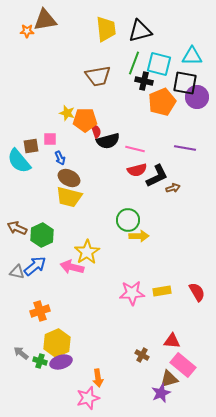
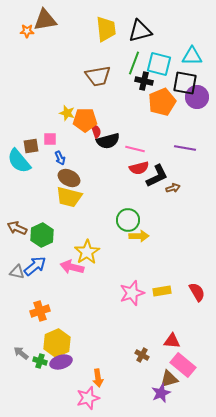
red semicircle at (137, 170): moved 2 px right, 2 px up
pink star at (132, 293): rotated 15 degrees counterclockwise
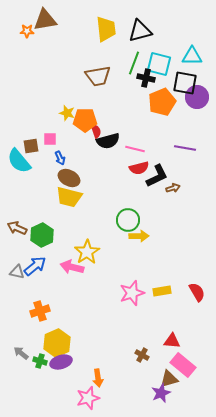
black cross at (144, 81): moved 2 px right, 3 px up
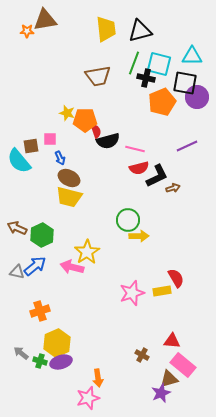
purple line at (185, 148): moved 2 px right, 2 px up; rotated 35 degrees counterclockwise
red semicircle at (197, 292): moved 21 px left, 14 px up
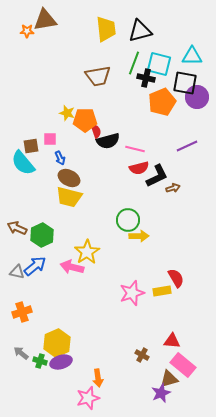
cyan semicircle at (19, 161): moved 4 px right, 2 px down
orange cross at (40, 311): moved 18 px left, 1 px down
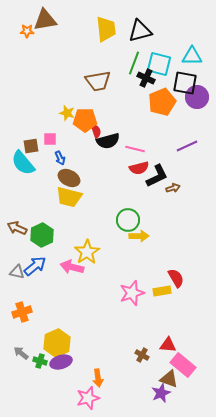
brown trapezoid at (98, 76): moved 5 px down
black cross at (146, 78): rotated 12 degrees clockwise
red triangle at (172, 341): moved 4 px left, 4 px down
brown triangle at (169, 379): rotated 36 degrees clockwise
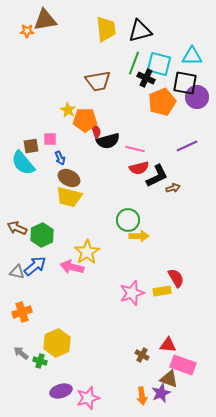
yellow star at (67, 113): moved 1 px right, 3 px up; rotated 14 degrees clockwise
purple ellipse at (61, 362): moved 29 px down
pink rectangle at (183, 365): rotated 20 degrees counterclockwise
orange arrow at (98, 378): moved 44 px right, 18 px down
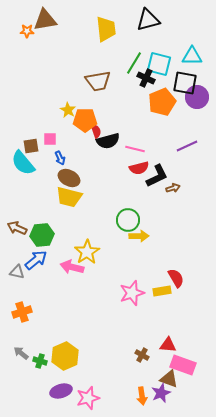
black triangle at (140, 31): moved 8 px right, 11 px up
green line at (134, 63): rotated 10 degrees clockwise
green hexagon at (42, 235): rotated 20 degrees clockwise
blue arrow at (35, 266): moved 1 px right, 6 px up
yellow hexagon at (57, 343): moved 8 px right, 13 px down
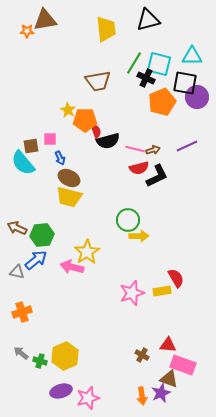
brown arrow at (173, 188): moved 20 px left, 38 px up
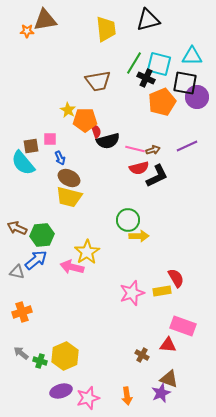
pink rectangle at (183, 365): moved 39 px up
orange arrow at (142, 396): moved 15 px left
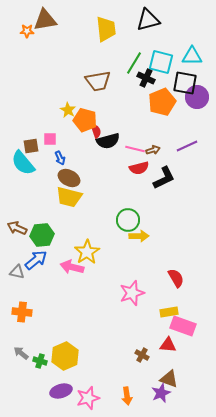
cyan square at (159, 64): moved 2 px right, 2 px up
orange pentagon at (85, 120): rotated 15 degrees clockwise
black L-shape at (157, 176): moved 7 px right, 2 px down
yellow rectangle at (162, 291): moved 7 px right, 21 px down
orange cross at (22, 312): rotated 24 degrees clockwise
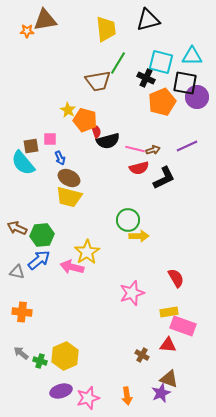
green line at (134, 63): moved 16 px left
blue arrow at (36, 260): moved 3 px right
